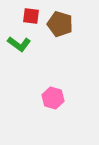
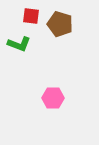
green L-shape: rotated 15 degrees counterclockwise
pink hexagon: rotated 15 degrees counterclockwise
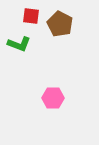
brown pentagon: rotated 10 degrees clockwise
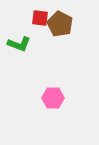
red square: moved 9 px right, 2 px down
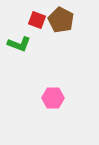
red square: moved 3 px left, 2 px down; rotated 12 degrees clockwise
brown pentagon: moved 1 px right, 4 px up
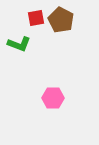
red square: moved 1 px left, 2 px up; rotated 30 degrees counterclockwise
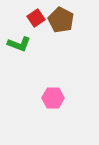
red square: rotated 24 degrees counterclockwise
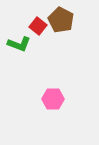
red square: moved 2 px right, 8 px down; rotated 18 degrees counterclockwise
pink hexagon: moved 1 px down
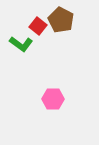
green L-shape: moved 2 px right; rotated 15 degrees clockwise
